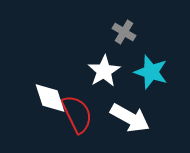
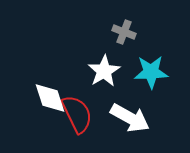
gray cross: rotated 10 degrees counterclockwise
cyan star: rotated 20 degrees counterclockwise
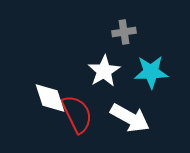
gray cross: rotated 30 degrees counterclockwise
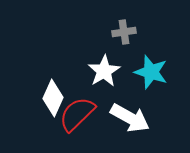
cyan star: rotated 20 degrees clockwise
white diamond: moved 3 px right; rotated 42 degrees clockwise
red semicircle: rotated 108 degrees counterclockwise
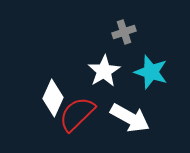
gray cross: rotated 10 degrees counterclockwise
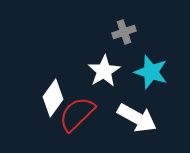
white diamond: rotated 12 degrees clockwise
white arrow: moved 7 px right
